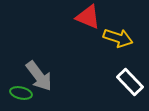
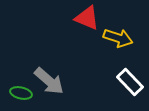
red triangle: moved 1 px left, 1 px down
gray arrow: moved 10 px right, 5 px down; rotated 12 degrees counterclockwise
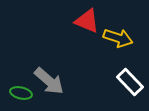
red triangle: moved 3 px down
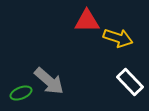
red triangle: rotated 24 degrees counterclockwise
green ellipse: rotated 35 degrees counterclockwise
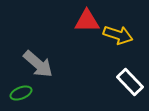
yellow arrow: moved 3 px up
gray arrow: moved 11 px left, 17 px up
